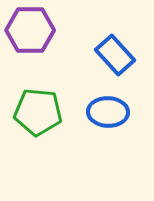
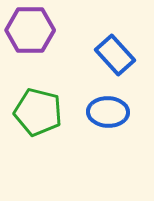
green pentagon: rotated 9 degrees clockwise
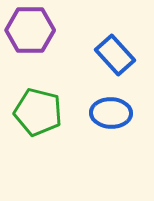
blue ellipse: moved 3 px right, 1 px down
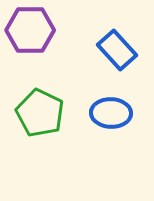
blue rectangle: moved 2 px right, 5 px up
green pentagon: moved 2 px right, 1 px down; rotated 12 degrees clockwise
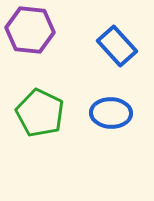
purple hexagon: rotated 6 degrees clockwise
blue rectangle: moved 4 px up
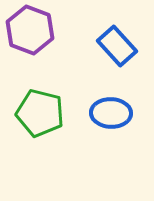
purple hexagon: rotated 15 degrees clockwise
green pentagon: rotated 12 degrees counterclockwise
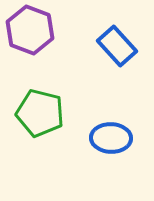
blue ellipse: moved 25 px down
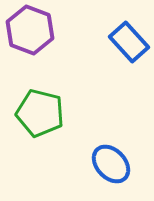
blue rectangle: moved 12 px right, 4 px up
blue ellipse: moved 26 px down; rotated 45 degrees clockwise
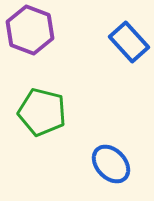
green pentagon: moved 2 px right, 1 px up
